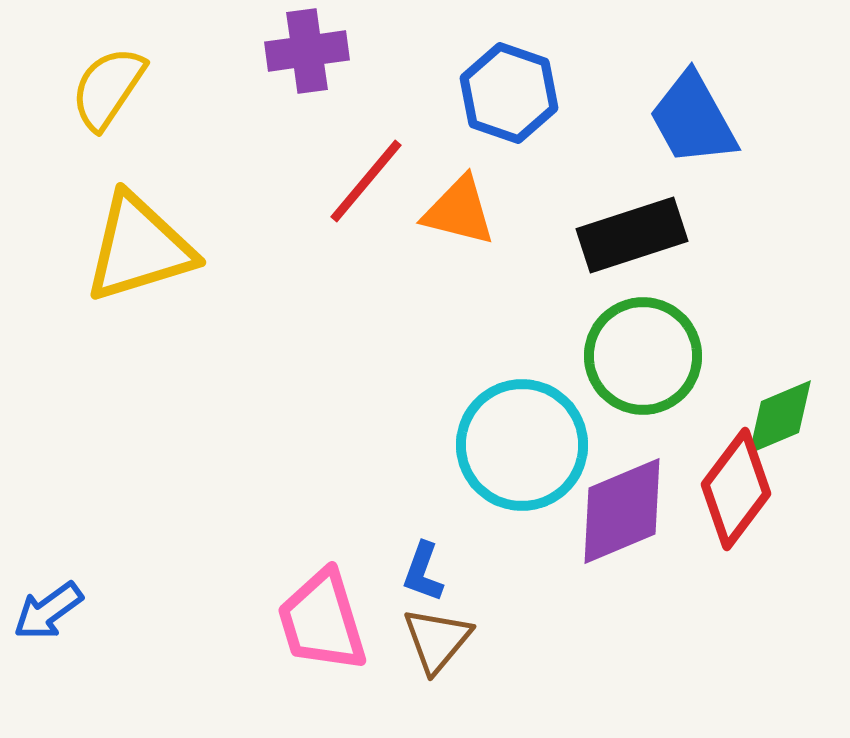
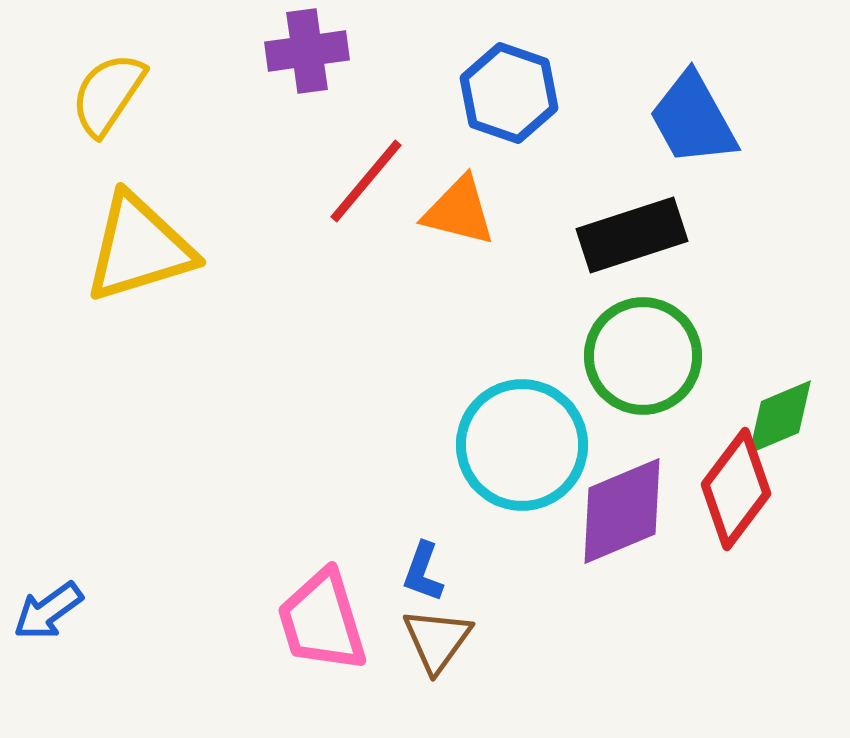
yellow semicircle: moved 6 px down
brown triangle: rotated 4 degrees counterclockwise
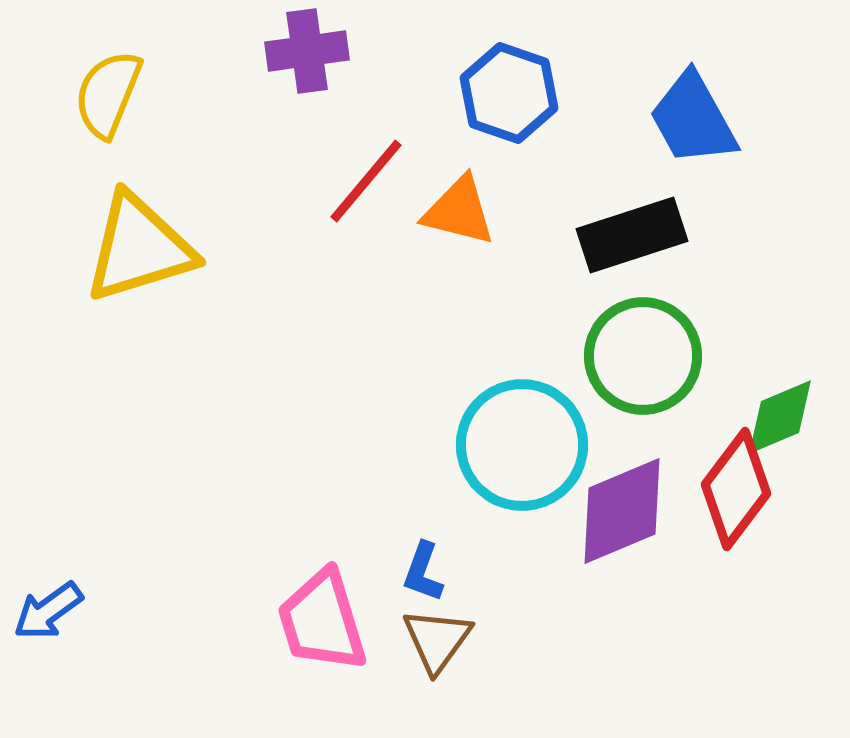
yellow semicircle: rotated 12 degrees counterclockwise
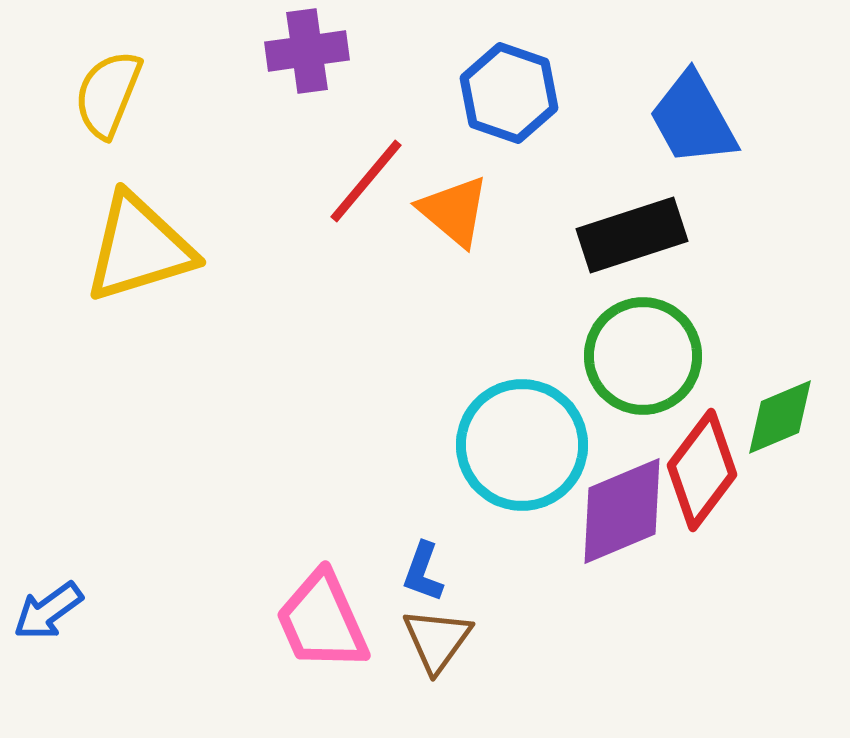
orange triangle: moved 5 px left; rotated 26 degrees clockwise
red diamond: moved 34 px left, 19 px up
pink trapezoid: rotated 7 degrees counterclockwise
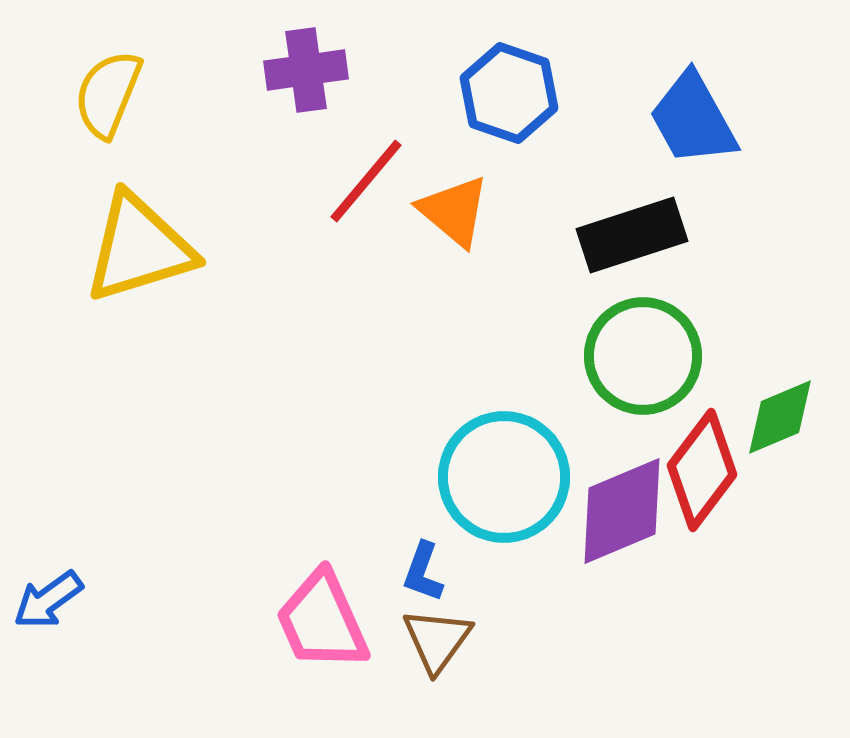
purple cross: moved 1 px left, 19 px down
cyan circle: moved 18 px left, 32 px down
blue arrow: moved 11 px up
